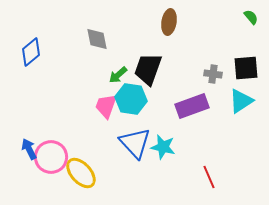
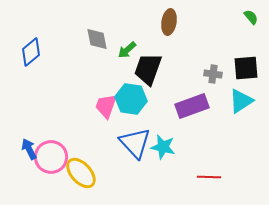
green arrow: moved 9 px right, 25 px up
red line: rotated 65 degrees counterclockwise
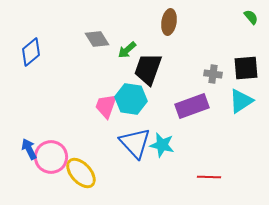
gray diamond: rotated 20 degrees counterclockwise
cyan star: moved 1 px left, 2 px up
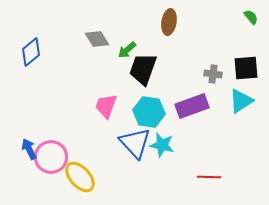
black trapezoid: moved 5 px left
cyan hexagon: moved 18 px right, 13 px down
yellow ellipse: moved 1 px left, 4 px down
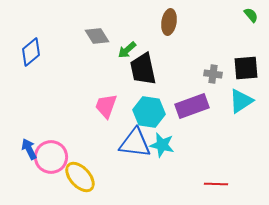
green semicircle: moved 2 px up
gray diamond: moved 3 px up
black trapezoid: rotated 32 degrees counterclockwise
blue triangle: rotated 40 degrees counterclockwise
red line: moved 7 px right, 7 px down
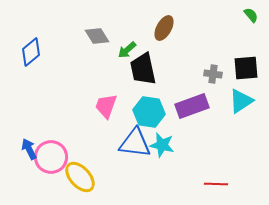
brown ellipse: moved 5 px left, 6 px down; rotated 20 degrees clockwise
